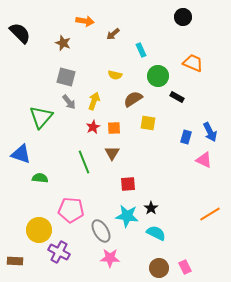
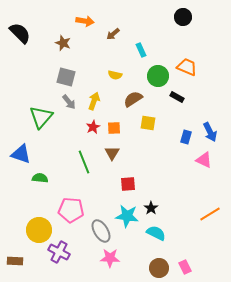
orange trapezoid: moved 6 px left, 4 px down
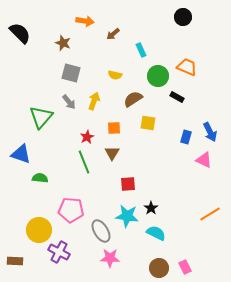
gray square: moved 5 px right, 4 px up
red star: moved 6 px left, 10 px down
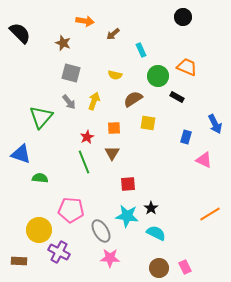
blue arrow: moved 5 px right, 8 px up
brown rectangle: moved 4 px right
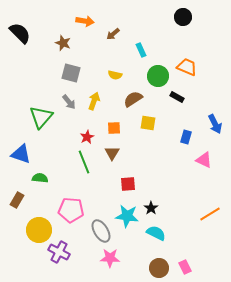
brown rectangle: moved 2 px left, 61 px up; rotated 63 degrees counterclockwise
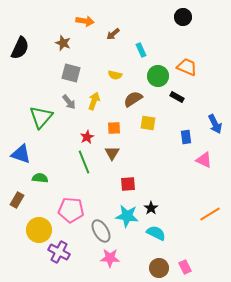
black semicircle: moved 15 px down; rotated 70 degrees clockwise
blue rectangle: rotated 24 degrees counterclockwise
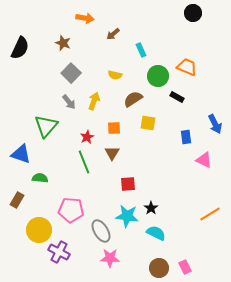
black circle: moved 10 px right, 4 px up
orange arrow: moved 3 px up
gray square: rotated 30 degrees clockwise
green triangle: moved 5 px right, 9 px down
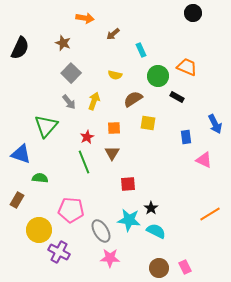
cyan star: moved 2 px right, 4 px down
cyan semicircle: moved 2 px up
